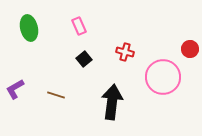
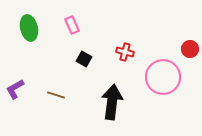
pink rectangle: moved 7 px left, 1 px up
black square: rotated 21 degrees counterclockwise
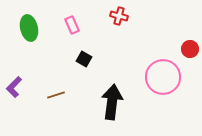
red cross: moved 6 px left, 36 px up
purple L-shape: moved 1 px left, 2 px up; rotated 15 degrees counterclockwise
brown line: rotated 36 degrees counterclockwise
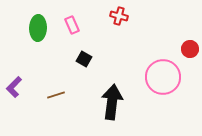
green ellipse: moved 9 px right; rotated 15 degrees clockwise
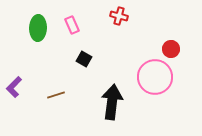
red circle: moved 19 px left
pink circle: moved 8 px left
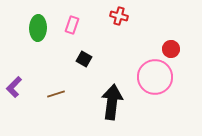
pink rectangle: rotated 42 degrees clockwise
brown line: moved 1 px up
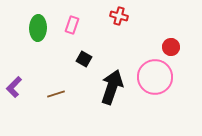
red circle: moved 2 px up
black arrow: moved 15 px up; rotated 12 degrees clockwise
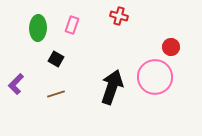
black square: moved 28 px left
purple L-shape: moved 2 px right, 3 px up
